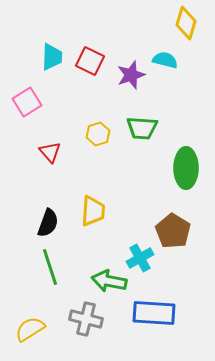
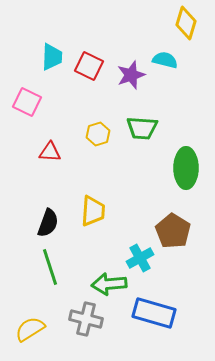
red square: moved 1 px left, 5 px down
pink square: rotated 32 degrees counterclockwise
red triangle: rotated 45 degrees counterclockwise
green arrow: moved 3 px down; rotated 16 degrees counterclockwise
blue rectangle: rotated 12 degrees clockwise
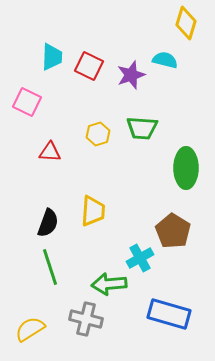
blue rectangle: moved 15 px right, 1 px down
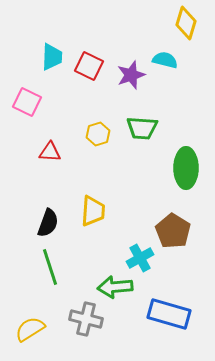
green arrow: moved 6 px right, 3 px down
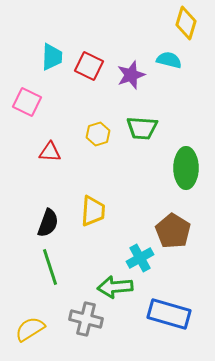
cyan semicircle: moved 4 px right
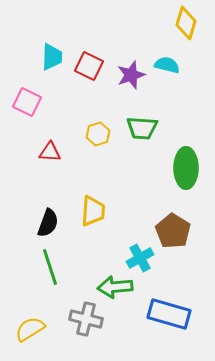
cyan semicircle: moved 2 px left, 5 px down
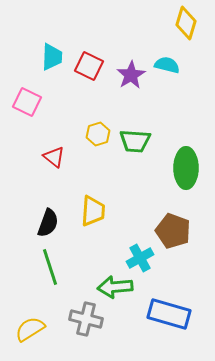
purple star: rotated 12 degrees counterclockwise
green trapezoid: moved 7 px left, 13 px down
red triangle: moved 4 px right, 5 px down; rotated 35 degrees clockwise
brown pentagon: rotated 12 degrees counterclockwise
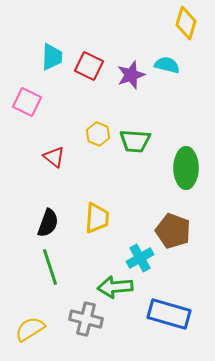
purple star: rotated 12 degrees clockwise
yellow hexagon: rotated 20 degrees counterclockwise
yellow trapezoid: moved 4 px right, 7 px down
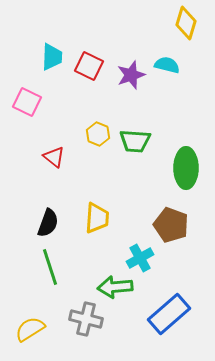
brown pentagon: moved 2 px left, 6 px up
blue rectangle: rotated 57 degrees counterclockwise
